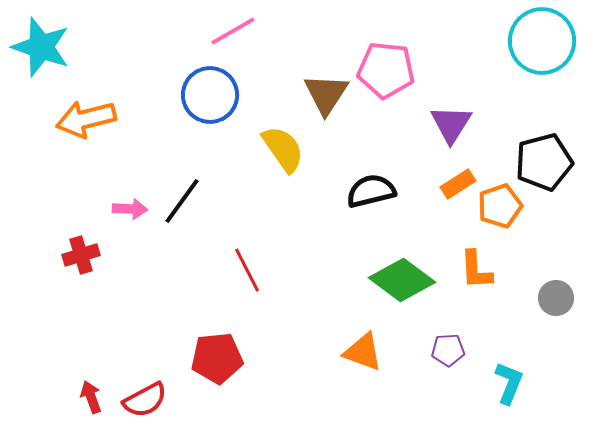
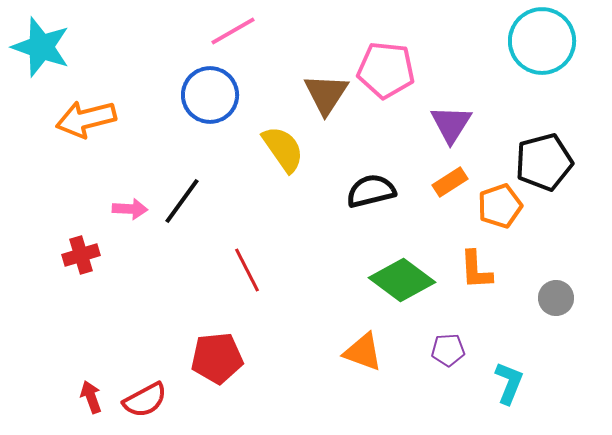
orange rectangle: moved 8 px left, 2 px up
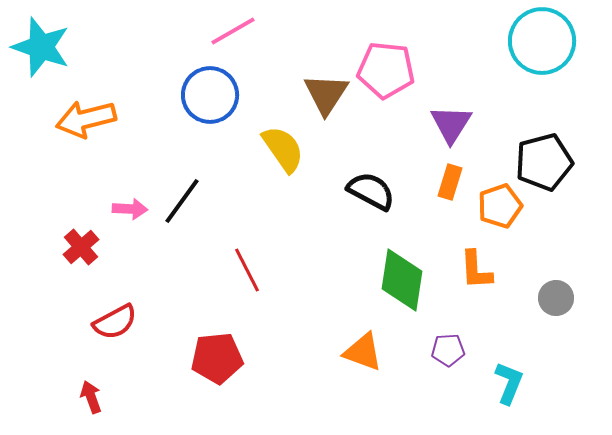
orange rectangle: rotated 40 degrees counterclockwise
black semicircle: rotated 42 degrees clockwise
red cross: moved 8 px up; rotated 24 degrees counterclockwise
green diamond: rotated 62 degrees clockwise
red semicircle: moved 30 px left, 78 px up
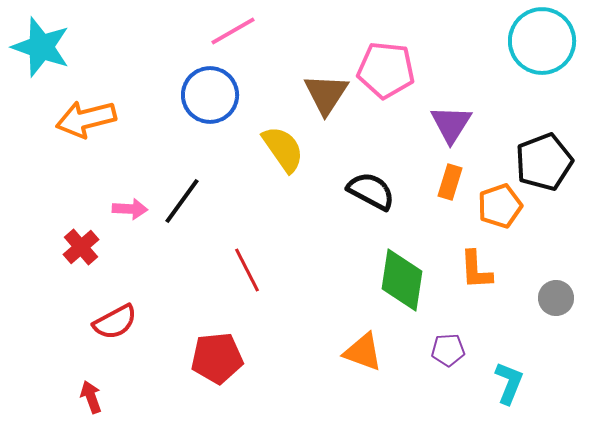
black pentagon: rotated 6 degrees counterclockwise
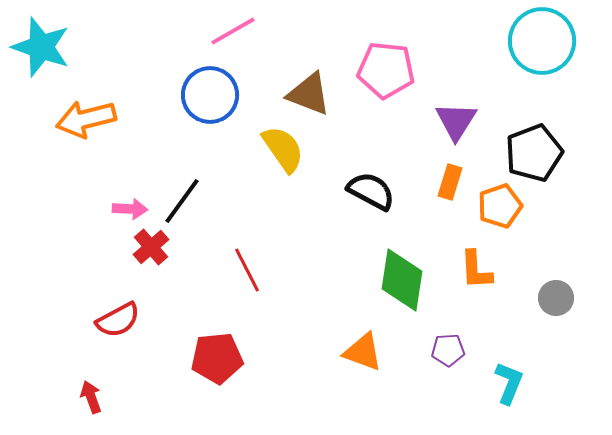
brown triangle: moved 17 px left; rotated 42 degrees counterclockwise
purple triangle: moved 5 px right, 3 px up
black pentagon: moved 10 px left, 9 px up
red cross: moved 70 px right
red semicircle: moved 3 px right, 2 px up
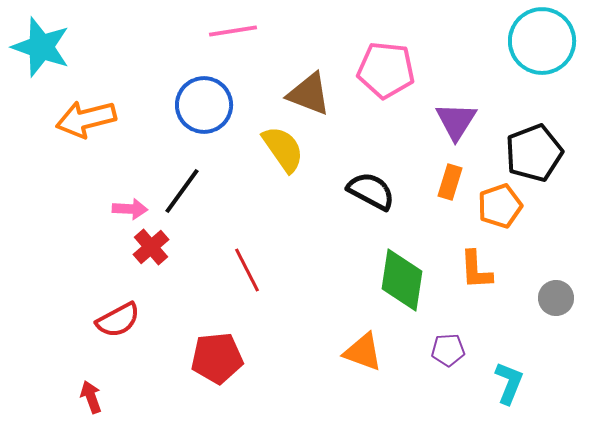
pink line: rotated 21 degrees clockwise
blue circle: moved 6 px left, 10 px down
black line: moved 10 px up
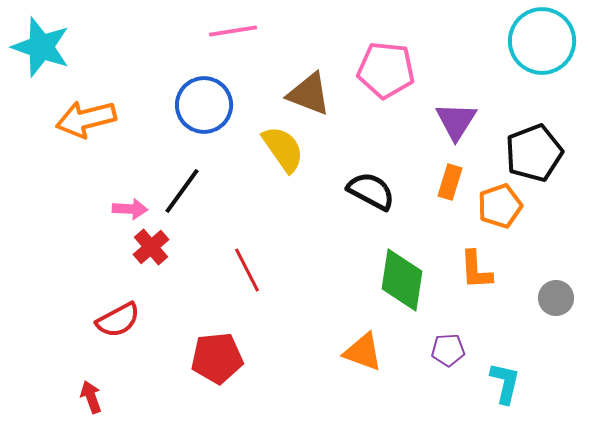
cyan L-shape: moved 4 px left; rotated 9 degrees counterclockwise
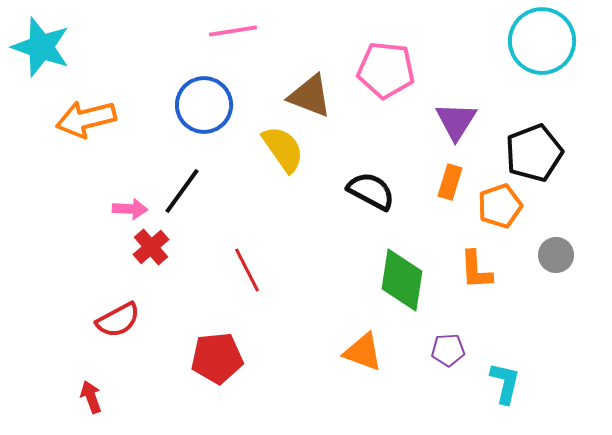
brown triangle: moved 1 px right, 2 px down
gray circle: moved 43 px up
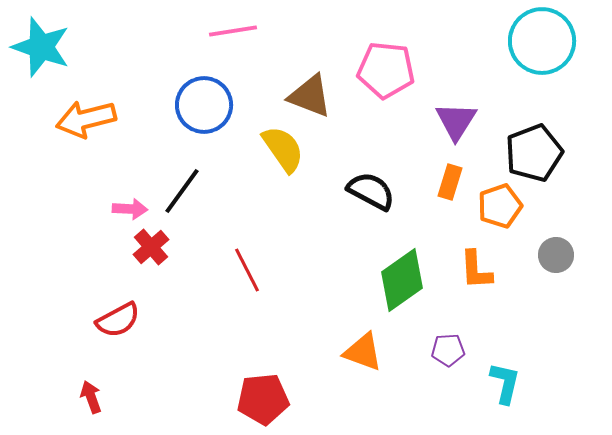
green diamond: rotated 46 degrees clockwise
red pentagon: moved 46 px right, 41 px down
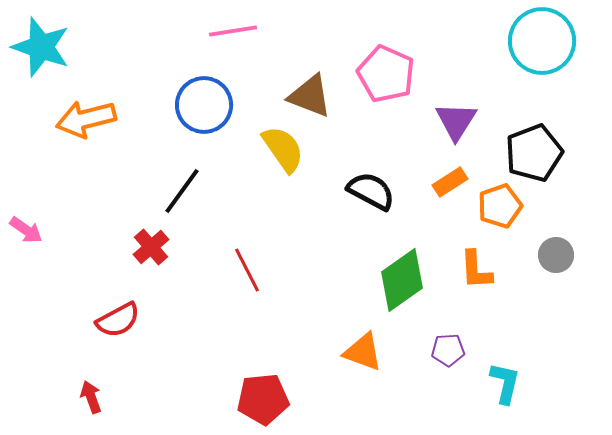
pink pentagon: moved 4 px down; rotated 18 degrees clockwise
orange rectangle: rotated 40 degrees clockwise
pink arrow: moved 104 px left, 21 px down; rotated 32 degrees clockwise
